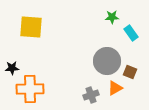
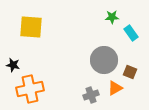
gray circle: moved 3 px left, 1 px up
black star: moved 1 px right, 3 px up; rotated 16 degrees clockwise
orange cross: rotated 12 degrees counterclockwise
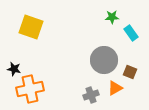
yellow square: rotated 15 degrees clockwise
black star: moved 1 px right, 4 px down
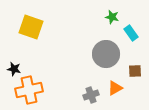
green star: rotated 16 degrees clockwise
gray circle: moved 2 px right, 6 px up
brown square: moved 5 px right, 1 px up; rotated 24 degrees counterclockwise
orange cross: moved 1 px left, 1 px down
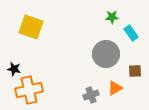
green star: rotated 16 degrees counterclockwise
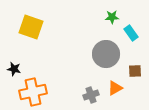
orange cross: moved 4 px right, 2 px down
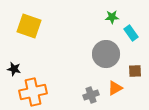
yellow square: moved 2 px left, 1 px up
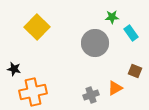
yellow square: moved 8 px right, 1 px down; rotated 25 degrees clockwise
gray circle: moved 11 px left, 11 px up
brown square: rotated 24 degrees clockwise
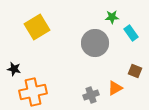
yellow square: rotated 15 degrees clockwise
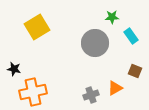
cyan rectangle: moved 3 px down
